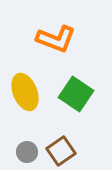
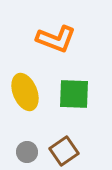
green square: moved 2 px left; rotated 32 degrees counterclockwise
brown square: moved 3 px right
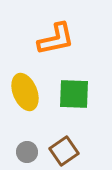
orange L-shape: rotated 33 degrees counterclockwise
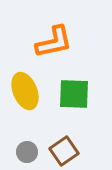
orange L-shape: moved 2 px left, 3 px down
yellow ellipse: moved 1 px up
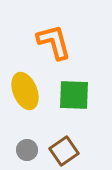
orange L-shape: rotated 93 degrees counterclockwise
green square: moved 1 px down
gray circle: moved 2 px up
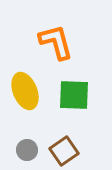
orange L-shape: moved 2 px right
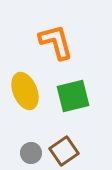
green square: moved 1 px left, 1 px down; rotated 16 degrees counterclockwise
gray circle: moved 4 px right, 3 px down
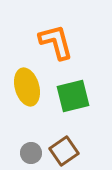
yellow ellipse: moved 2 px right, 4 px up; rotated 6 degrees clockwise
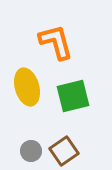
gray circle: moved 2 px up
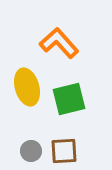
orange L-shape: moved 3 px right, 1 px down; rotated 27 degrees counterclockwise
green square: moved 4 px left, 3 px down
brown square: rotated 32 degrees clockwise
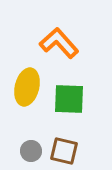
yellow ellipse: rotated 30 degrees clockwise
green square: rotated 16 degrees clockwise
brown square: rotated 16 degrees clockwise
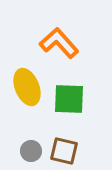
yellow ellipse: rotated 36 degrees counterclockwise
